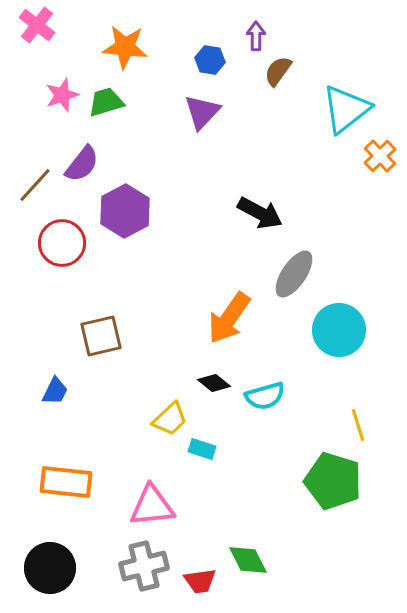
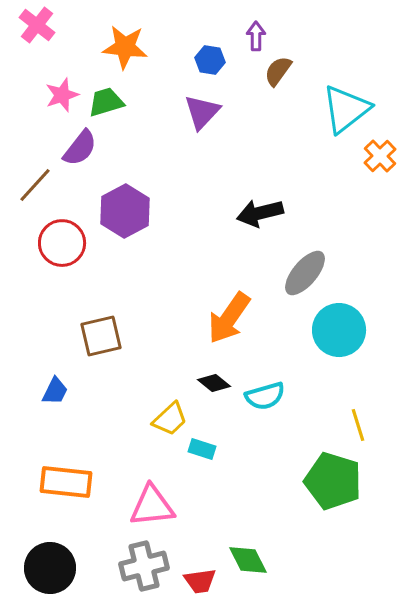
purple semicircle: moved 2 px left, 16 px up
black arrow: rotated 138 degrees clockwise
gray ellipse: moved 11 px right, 1 px up; rotated 6 degrees clockwise
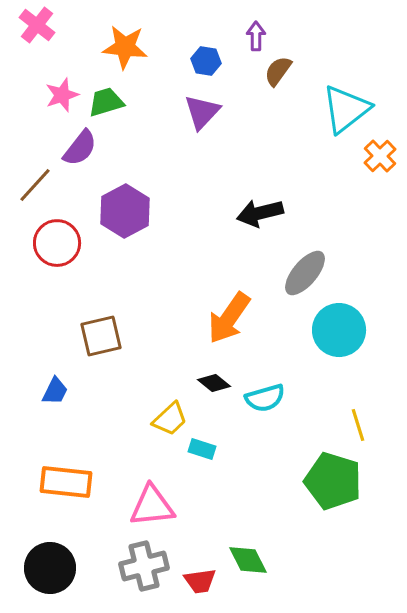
blue hexagon: moved 4 px left, 1 px down
red circle: moved 5 px left
cyan semicircle: moved 2 px down
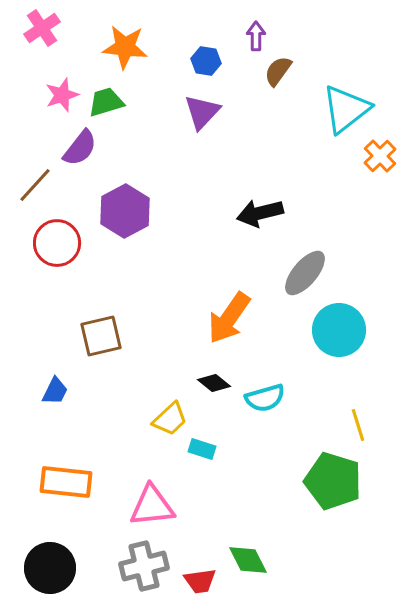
pink cross: moved 5 px right, 3 px down; rotated 18 degrees clockwise
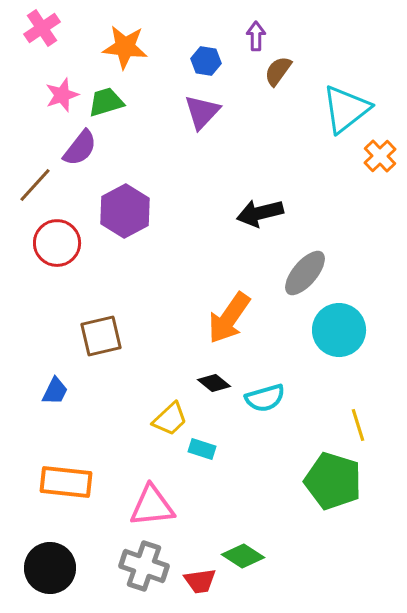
green diamond: moved 5 px left, 4 px up; rotated 30 degrees counterclockwise
gray cross: rotated 33 degrees clockwise
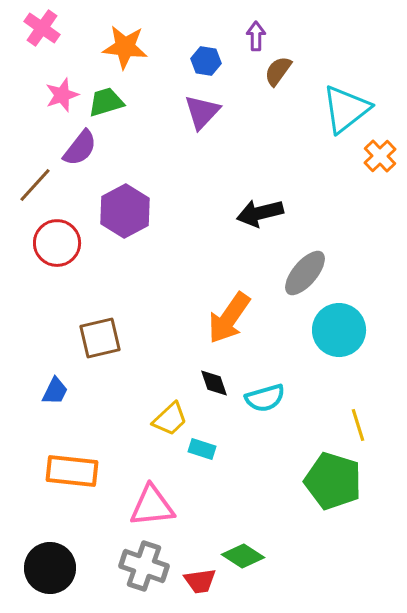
pink cross: rotated 21 degrees counterclockwise
brown square: moved 1 px left, 2 px down
black diamond: rotated 32 degrees clockwise
orange rectangle: moved 6 px right, 11 px up
